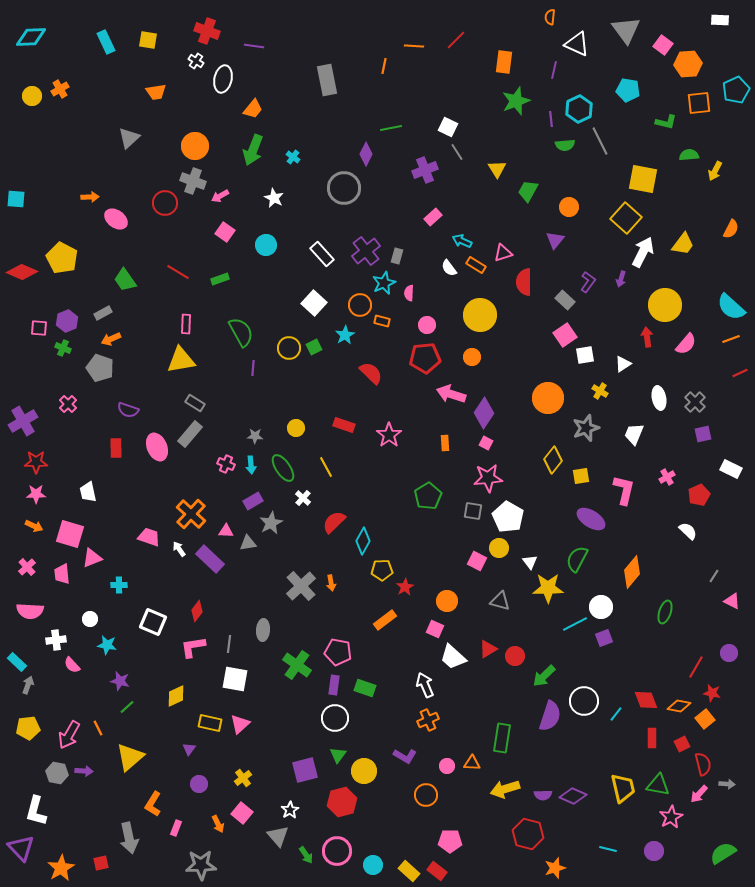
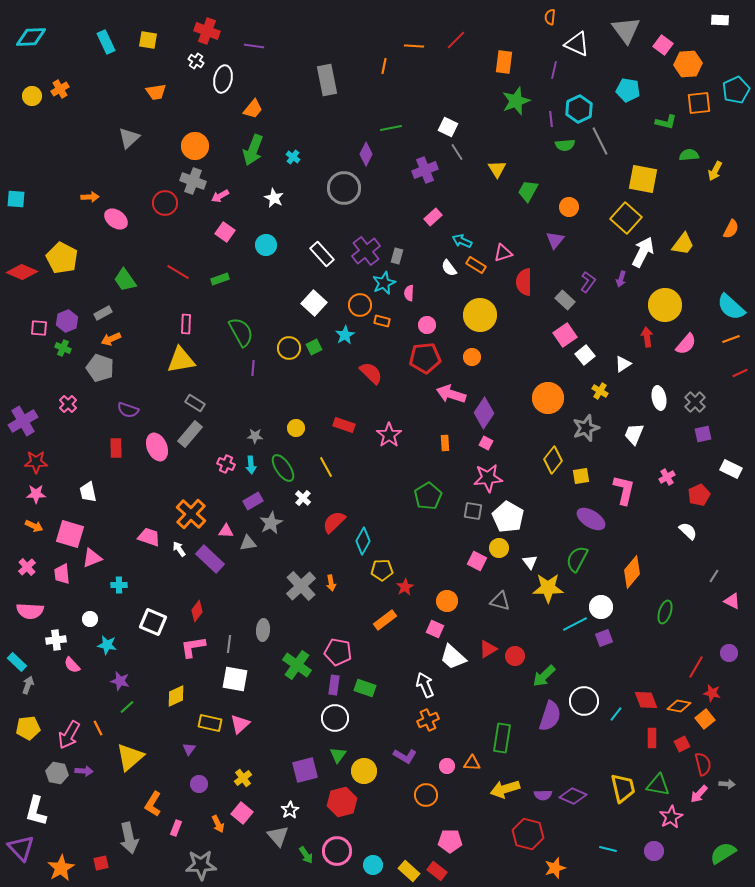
white square at (585, 355): rotated 30 degrees counterclockwise
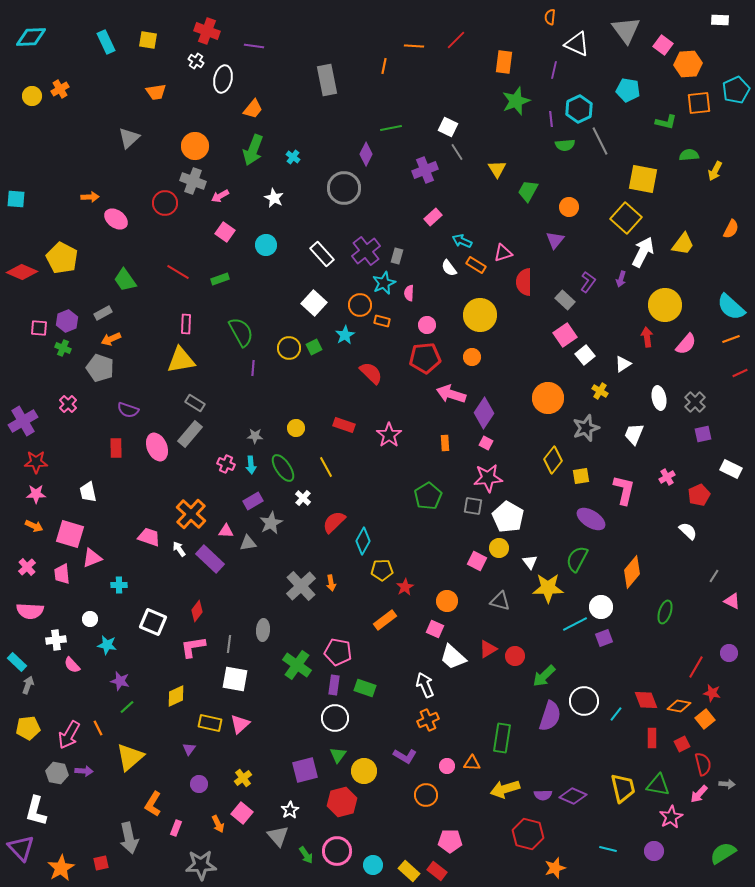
gray square at (473, 511): moved 5 px up
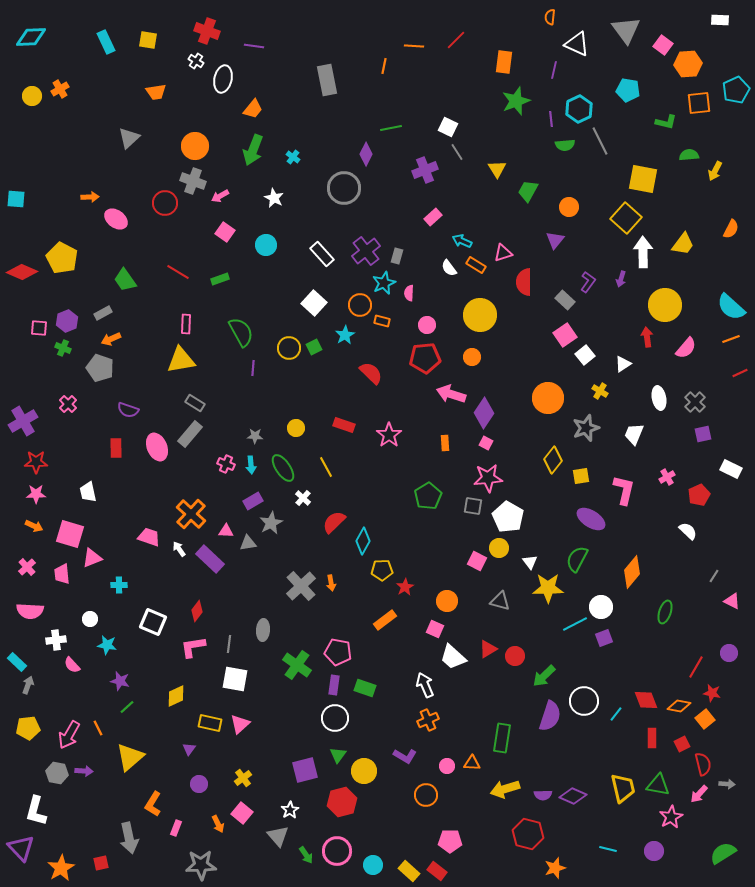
white arrow at (643, 252): rotated 28 degrees counterclockwise
pink semicircle at (686, 344): moved 4 px down
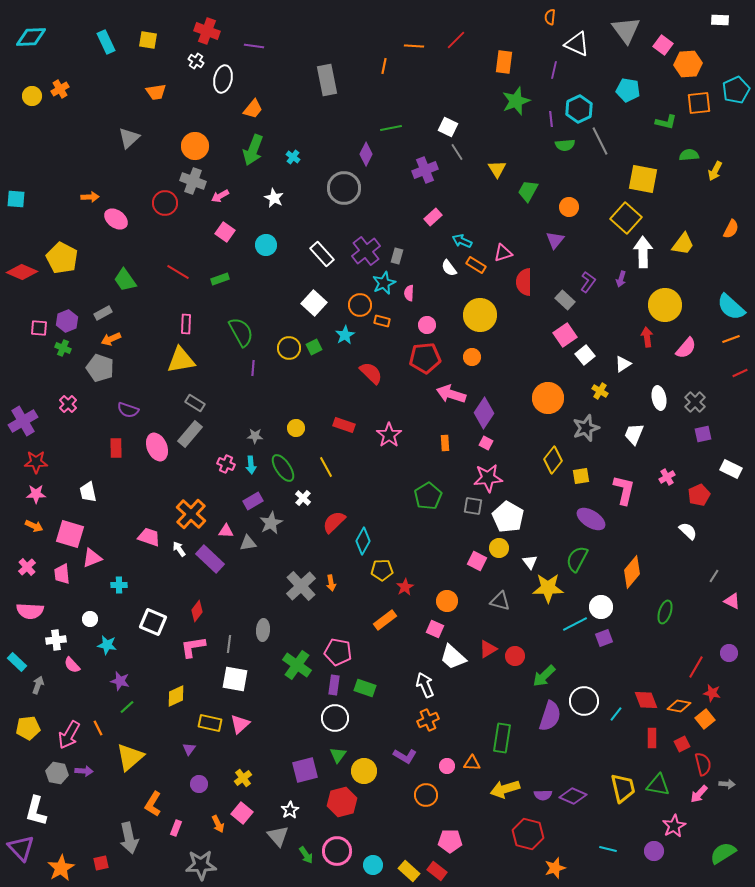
gray arrow at (28, 685): moved 10 px right
pink star at (671, 817): moved 3 px right, 9 px down
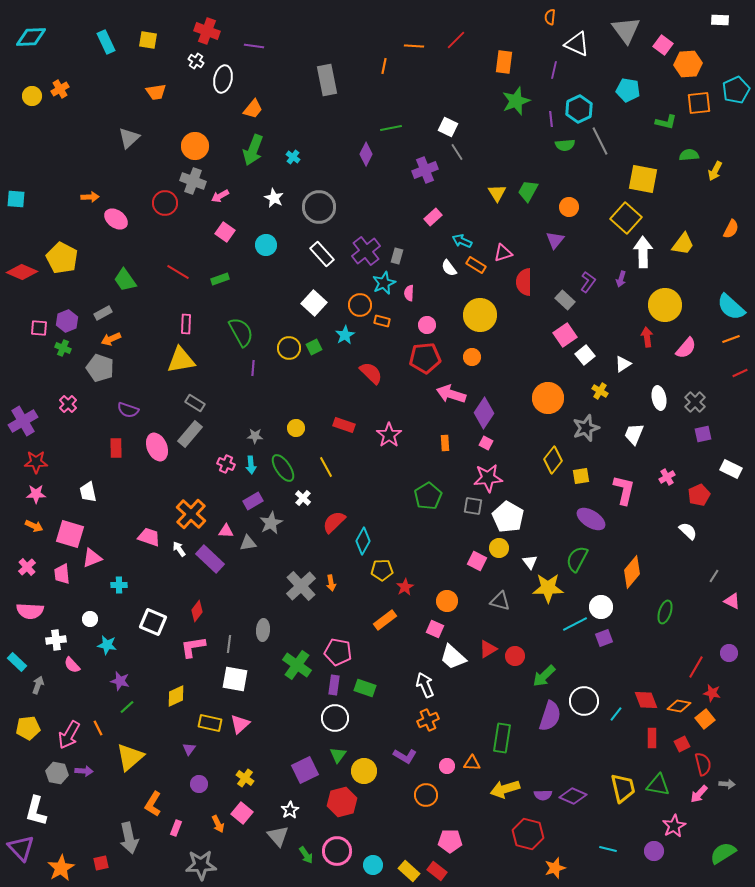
yellow triangle at (497, 169): moved 24 px down
gray circle at (344, 188): moved 25 px left, 19 px down
purple square at (305, 770): rotated 12 degrees counterclockwise
yellow cross at (243, 778): moved 2 px right; rotated 18 degrees counterclockwise
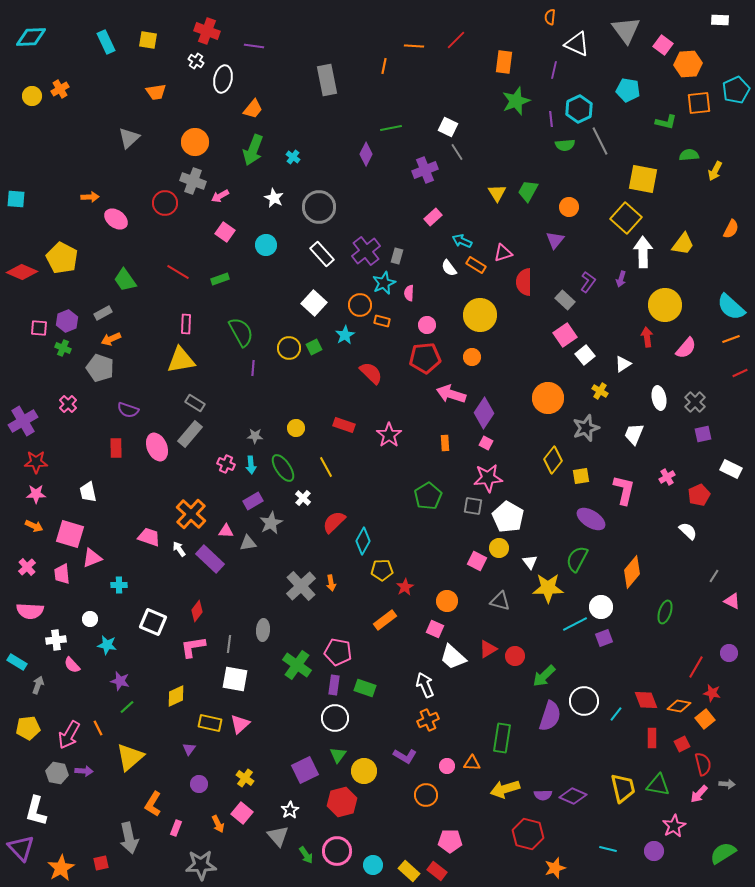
orange circle at (195, 146): moved 4 px up
cyan rectangle at (17, 662): rotated 12 degrees counterclockwise
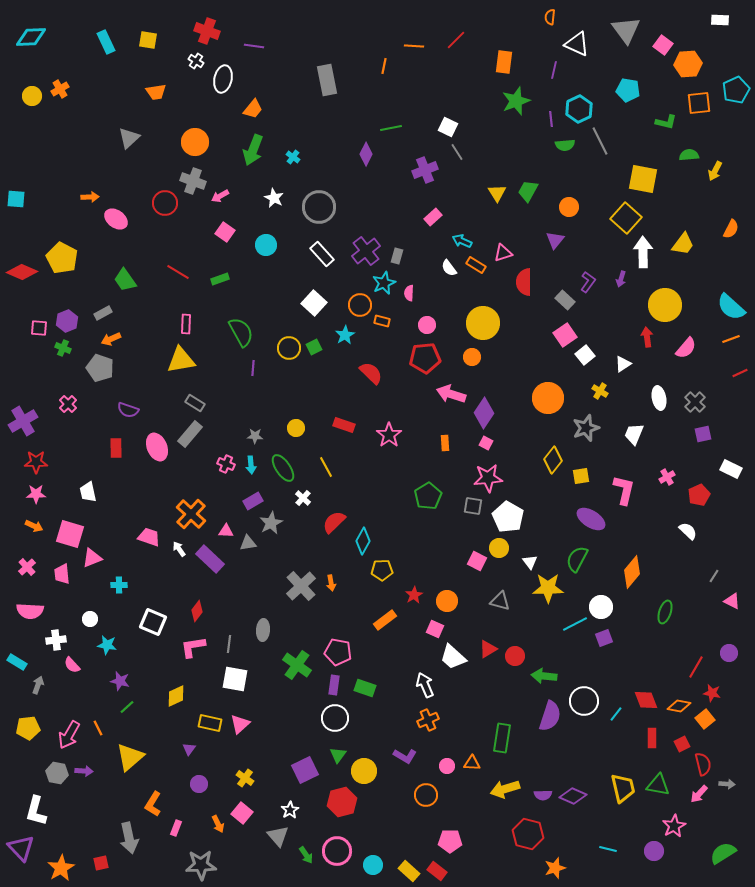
yellow circle at (480, 315): moved 3 px right, 8 px down
red star at (405, 587): moved 9 px right, 8 px down
green arrow at (544, 676): rotated 50 degrees clockwise
